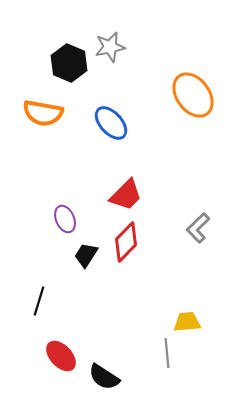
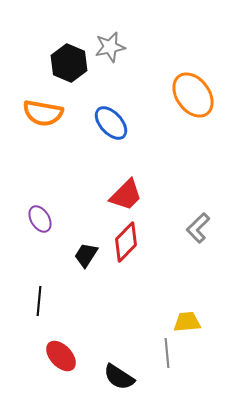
purple ellipse: moved 25 px left; rotated 8 degrees counterclockwise
black line: rotated 12 degrees counterclockwise
black semicircle: moved 15 px right
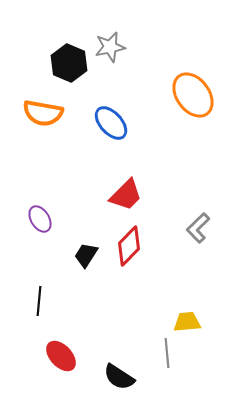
red diamond: moved 3 px right, 4 px down
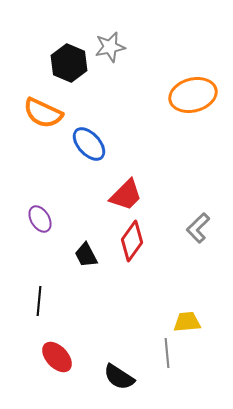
orange ellipse: rotated 69 degrees counterclockwise
orange semicircle: rotated 15 degrees clockwise
blue ellipse: moved 22 px left, 21 px down
red diamond: moved 3 px right, 5 px up; rotated 9 degrees counterclockwise
black trapezoid: rotated 60 degrees counterclockwise
red ellipse: moved 4 px left, 1 px down
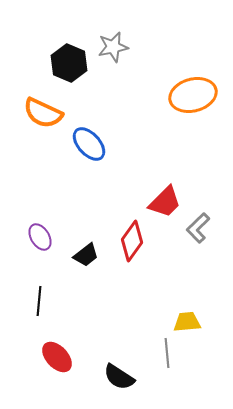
gray star: moved 3 px right
red trapezoid: moved 39 px right, 7 px down
purple ellipse: moved 18 px down
black trapezoid: rotated 100 degrees counterclockwise
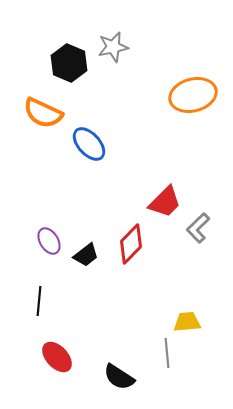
purple ellipse: moved 9 px right, 4 px down
red diamond: moved 1 px left, 3 px down; rotated 9 degrees clockwise
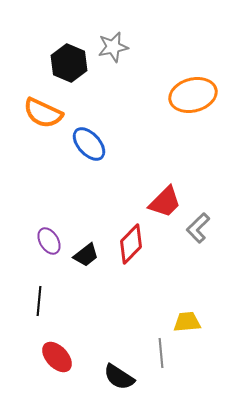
gray line: moved 6 px left
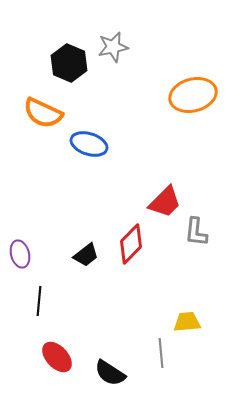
blue ellipse: rotated 30 degrees counterclockwise
gray L-shape: moved 2 px left, 4 px down; rotated 40 degrees counterclockwise
purple ellipse: moved 29 px left, 13 px down; rotated 16 degrees clockwise
black semicircle: moved 9 px left, 4 px up
